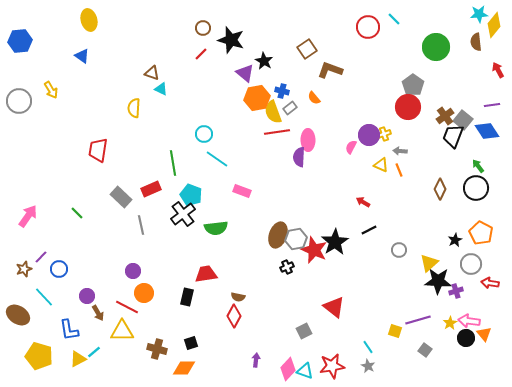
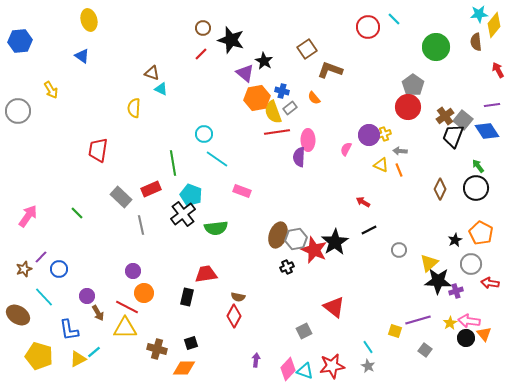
gray circle at (19, 101): moved 1 px left, 10 px down
pink semicircle at (351, 147): moved 5 px left, 2 px down
yellow triangle at (122, 331): moved 3 px right, 3 px up
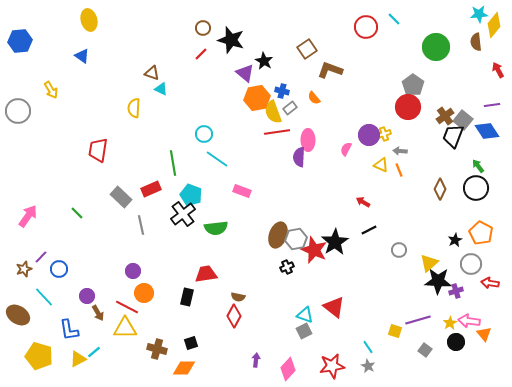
red circle at (368, 27): moved 2 px left
black circle at (466, 338): moved 10 px left, 4 px down
cyan triangle at (305, 371): moved 56 px up
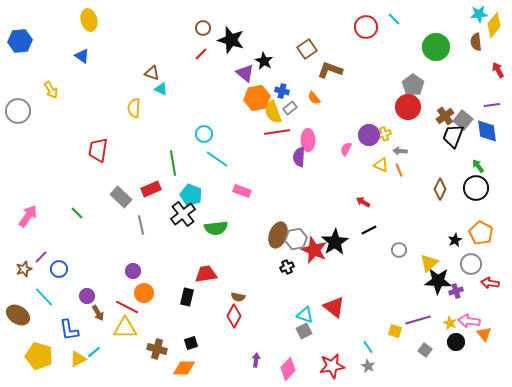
blue diamond at (487, 131): rotated 25 degrees clockwise
yellow star at (450, 323): rotated 16 degrees counterclockwise
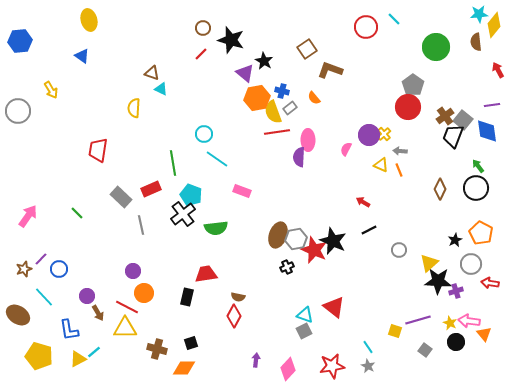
yellow cross at (384, 134): rotated 24 degrees counterclockwise
black star at (335, 242): moved 2 px left, 1 px up; rotated 16 degrees counterclockwise
purple line at (41, 257): moved 2 px down
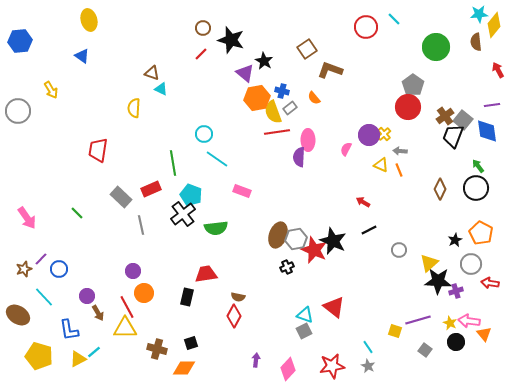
pink arrow at (28, 216): moved 1 px left, 2 px down; rotated 110 degrees clockwise
red line at (127, 307): rotated 35 degrees clockwise
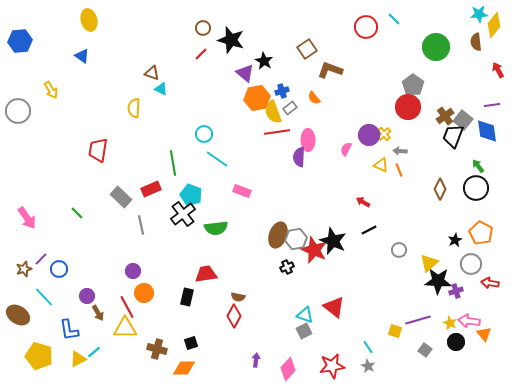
blue cross at (282, 91): rotated 32 degrees counterclockwise
